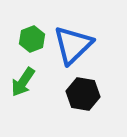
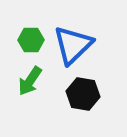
green hexagon: moved 1 px left, 1 px down; rotated 20 degrees clockwise
green arrow: moved 7 px right, 1 px up
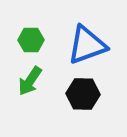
blue triangle: moved 14 px right; rotated 24 degrees clockwise
black hexagon: rotated 8 degrees counterclockwise
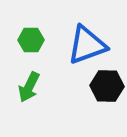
green arrow: moved 1 px left, 6 px down; rotated 8 degrees counterclockwise
black hexagon: moved 24 px right, 8 px up
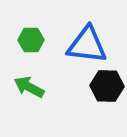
blue triangle: rotated 27 degrees clockwise
green arrow: rotated 92 degrees clockwise
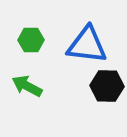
green arrow: moved 2 px left, 1 px up
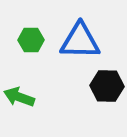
blue triangle: moved 7 px left, 4 px up; rotated 6 degrees counterclockwise
green arrow: moved 8 px left, 11 px down; rotated 8 degrees counterclockwise
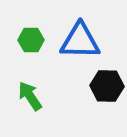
green arrow: moved 11 px right, 1 px up; rotated 36 degrees clockwise
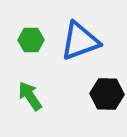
blue triangle: rotated 21 degrees counterclockwise
black hexagon: moved 8 px down
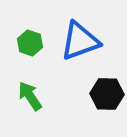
green hexagon: moved 1 px left, 3 px down; rotated 20 degrees clockwise
